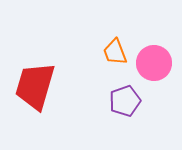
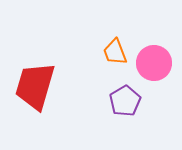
purple pentagon: rotated 12 degrees counterclockwise
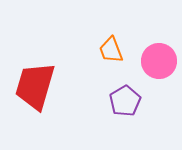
orange trapezoid: moved 4 px left, 2 px up
pink circle: moved 5 px right, 2 px up
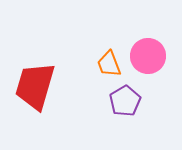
orange trapezoid: moved 2 px left, 14 px down
pink circle: moved 11 px left, 5 px up
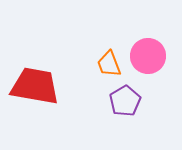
red trapezoid: rotated 84 degrees clockwise
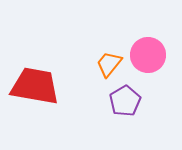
pink circle: moved 1 px up
orange trapezoid: rotated 60 degrees clockwise
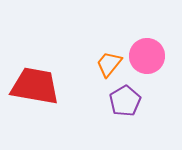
pink circle: moved 1 px left, 1 px down
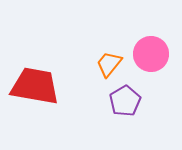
pink circle: moved 4 px right, 2 px up
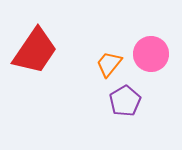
red trapezoid: moved 35 px up; rotated 114 degrees clockwise
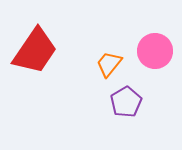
pink circle: moved 4 px right, 3 px up
purple pentagon: moved 1 px right, 1 px down
